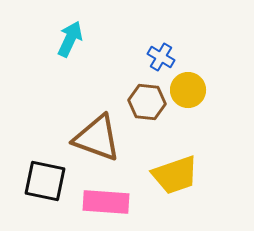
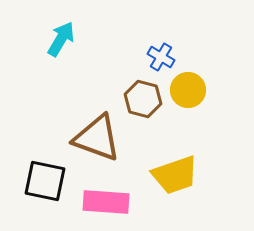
cyan arrow: moved 9 px left; rotated 6 degrees clockwise
brown hexagon: moved 4 px left, 3 px up; rotated 9 degrees clockwise
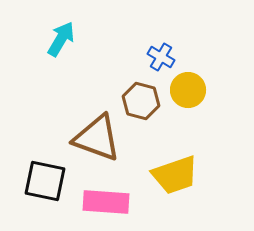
brown hexagon: moved 2 px left, 2 px down
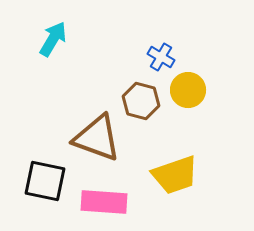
cyan arrow: moved 8 px left
pink rectangle: moved 2 px left
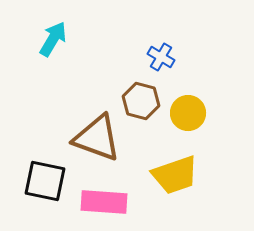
yellow circle: moved 23 px down
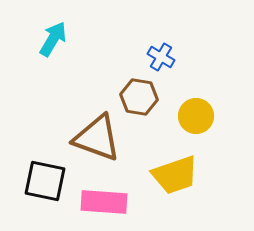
brown hexagon: moved 2 px left, 4 px up; rotated 6 degrees counterclockwise
yellow circle: moved 8 px right, 3 px down
